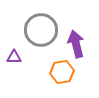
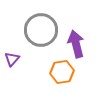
purple triangle: moved 2 px left, 2 px down; rotated 49 degrees counterclockwise
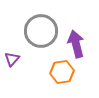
gray circle: moved 1 px down
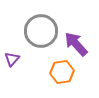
purple arrow: rotated 28 degrees counterclockwise
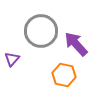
orange hexagon: moved 2 px right, 3 px down; rotated 20 degrees clockwise
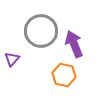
purple arrow: moved 2 px left; rotated 20 degrees clockwise
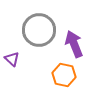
gray circle: moved 2 px left, 1 px up
purple triangle: rotated 28 degrees counterclockwise
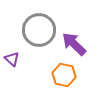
purple arrow: rotated 24 degrees counterclockwise
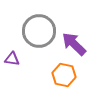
gray circle: moved 1 px down
purple triangle: rotated 35 degrees counterclockwise
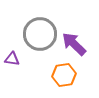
gray circle: moved 1 px right, 3 px down
orange hexagon: rotated 20 degrees counterclockwise
